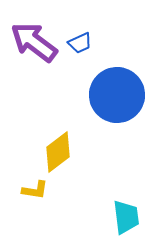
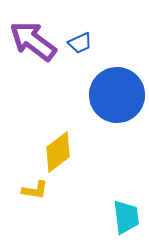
purple arrow: moved 1 px left, 1 px up
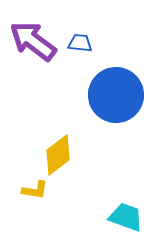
blue trapezoid: rotated 150 degrees counterclockwise
blue circle: moved 1 px left
yellow diamond: moved 3 px down
cyan trapezoid: rotated 63 degrees counterclockwise
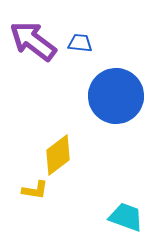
blue circle: moved 1 px down
